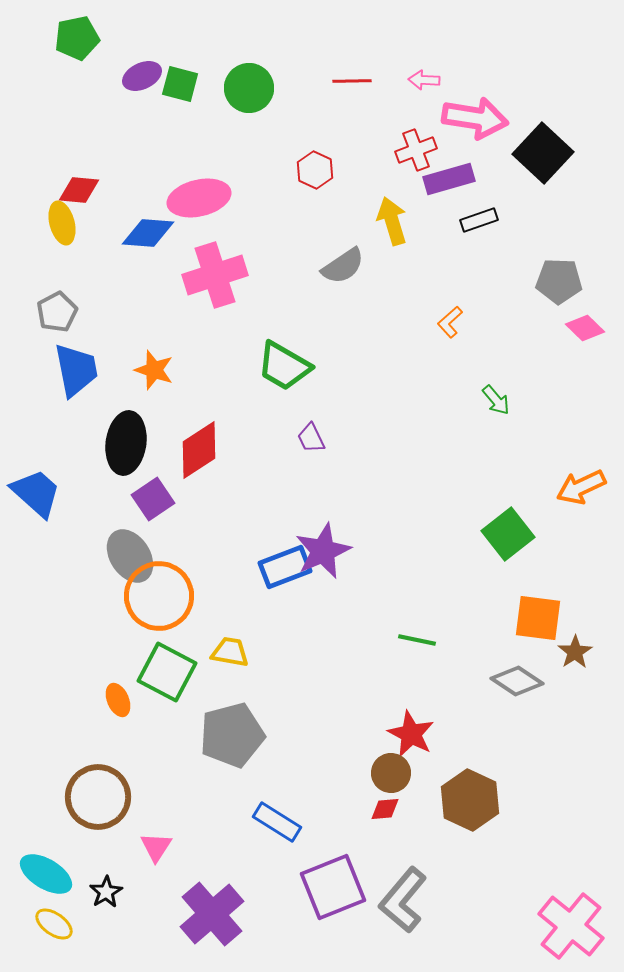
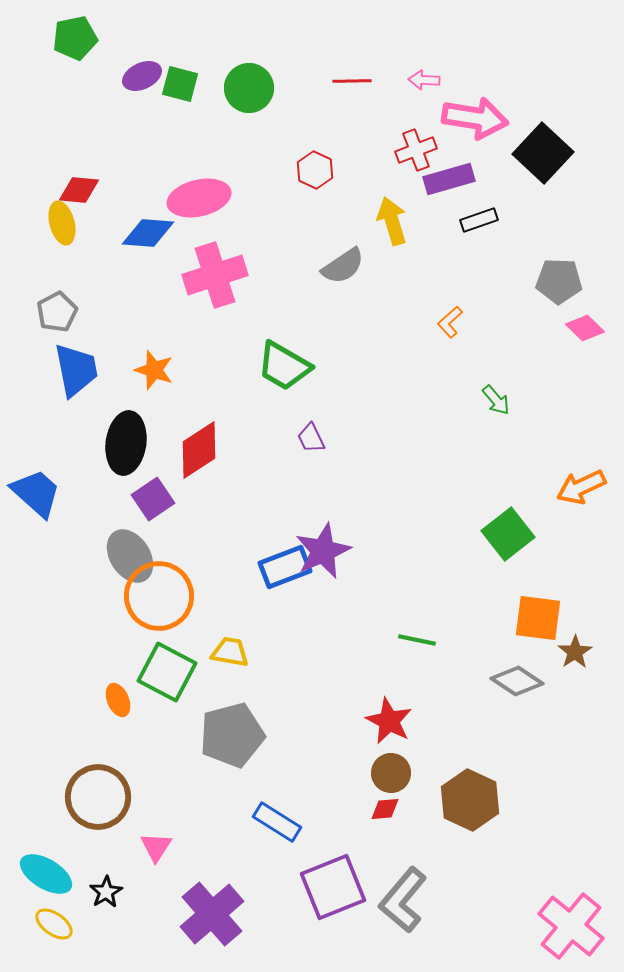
green pentagon at (77, 38): moved 2 px left
red star at (411, 734): moved 22 px left, 13 px up
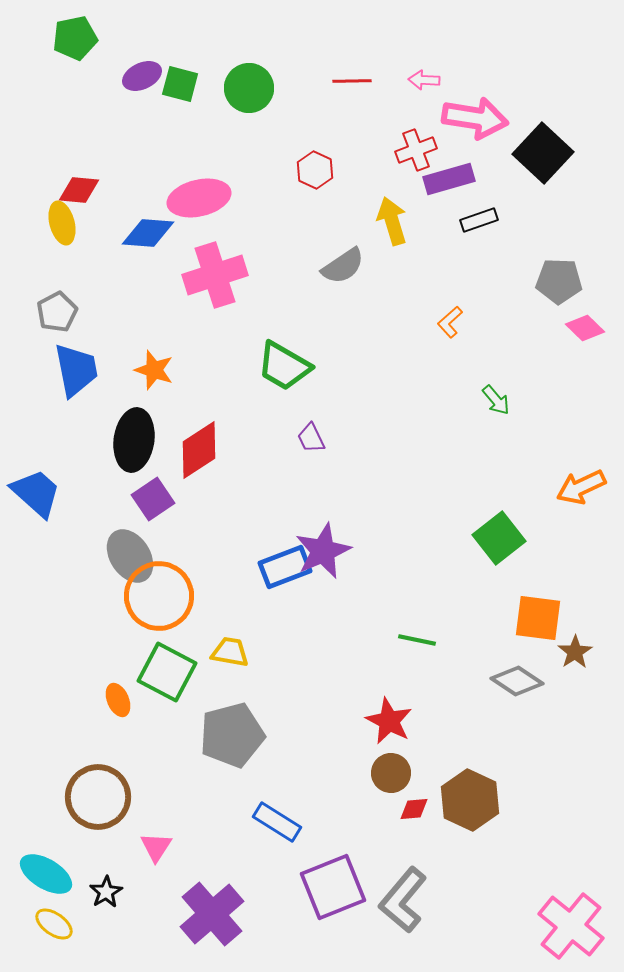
black ellipse at (126, 443): moved 8 px right, 3 px up
green square at (508, 534): moved 9 px left, 4 px down
red diamond at (385, 809): moved 29 px right
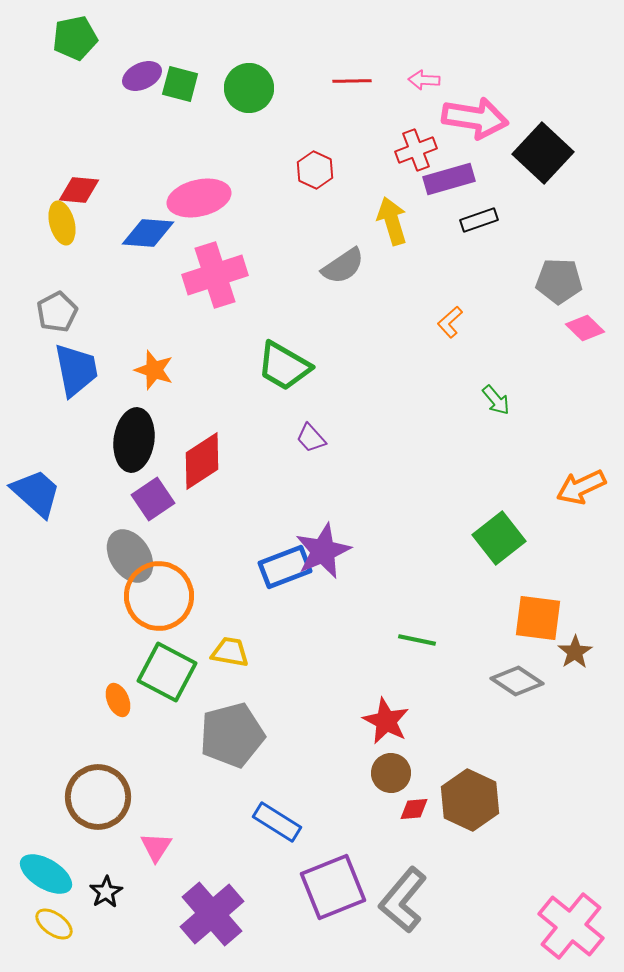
purple trapezoid at (311, 438): rotated 16 degrees counterclockwise
red diamond at (199, 450): moved 3 px right, 11 px down
red star at (389, 721): moved 3 px left
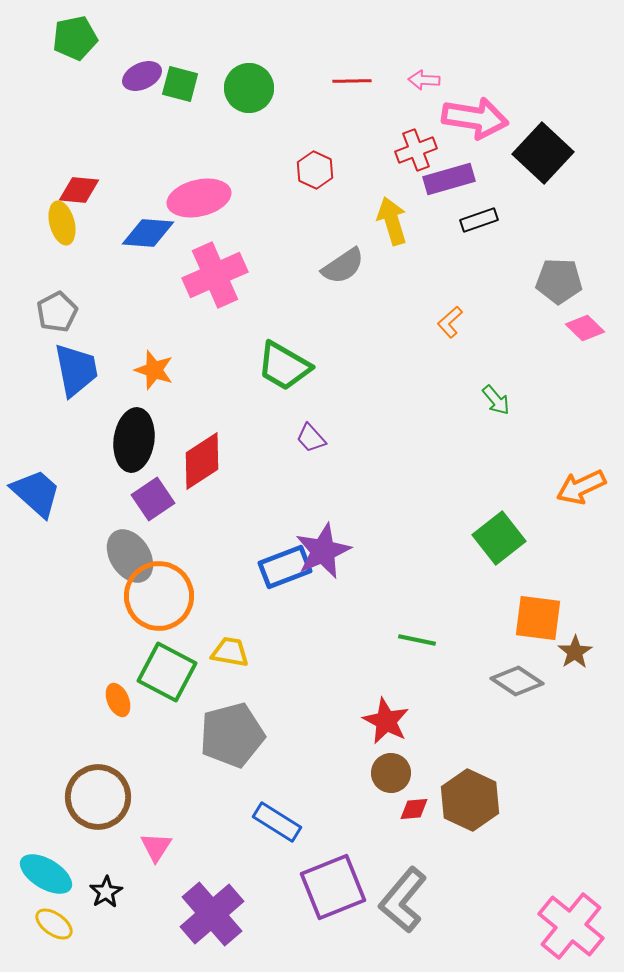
pink cross at (215, 275): rotated 6 degrees counterclockwise
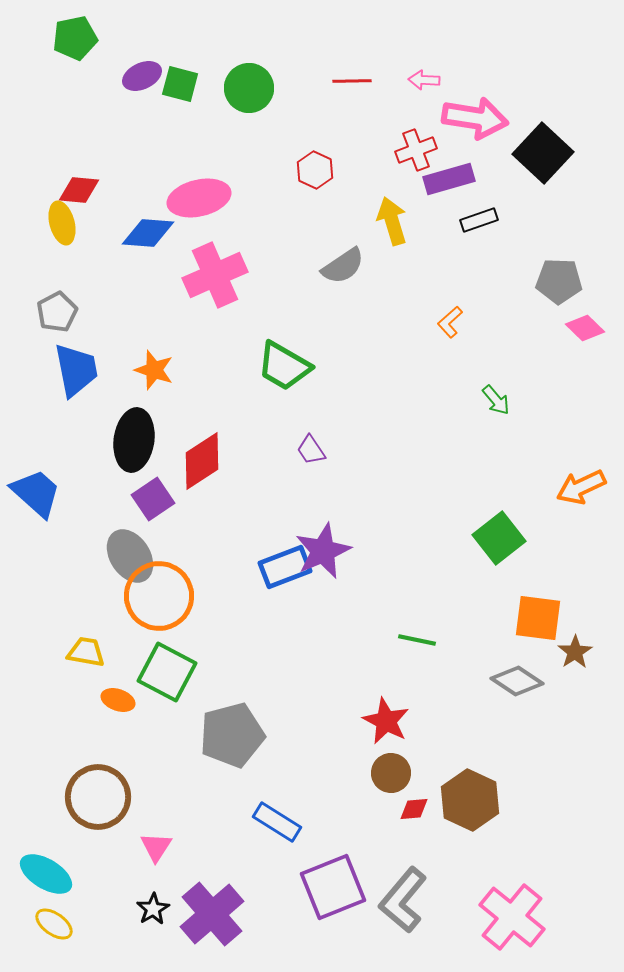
purple trapezoid at (311, 438): moved 12 px down; rotated 8 degrees clockwise
yellow trapezoid at (230, 652): moved 144 px left
orange ellipse at (118, 700): rotated 48 degrees counterclockwise
black star at (106, 892): moved 47 px right, 17 px down
pink cross at (571, 926): moved 59 px left, 9 px up
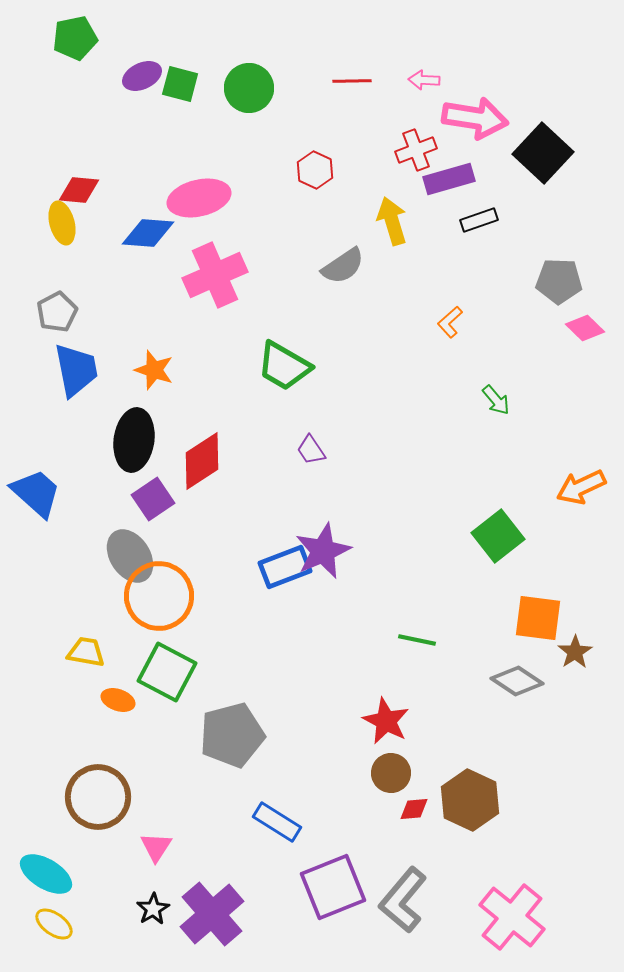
green square at (499, 538): moved 1 px left, 2 px up
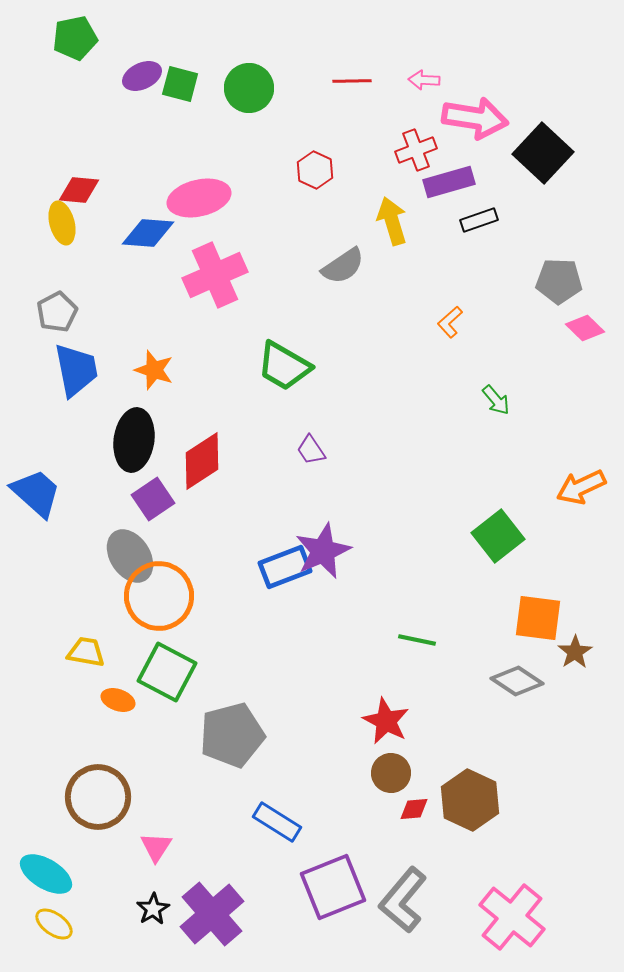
purple rectangle at (449, 179): moved 3 px down
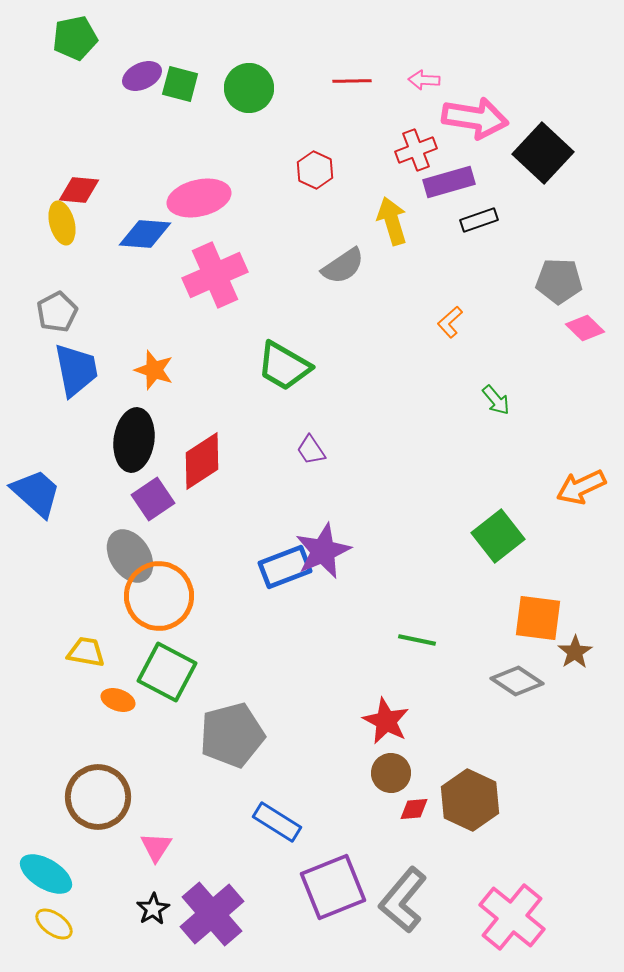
blue diamond at (148, 233): moved 3 px left, 1 px down
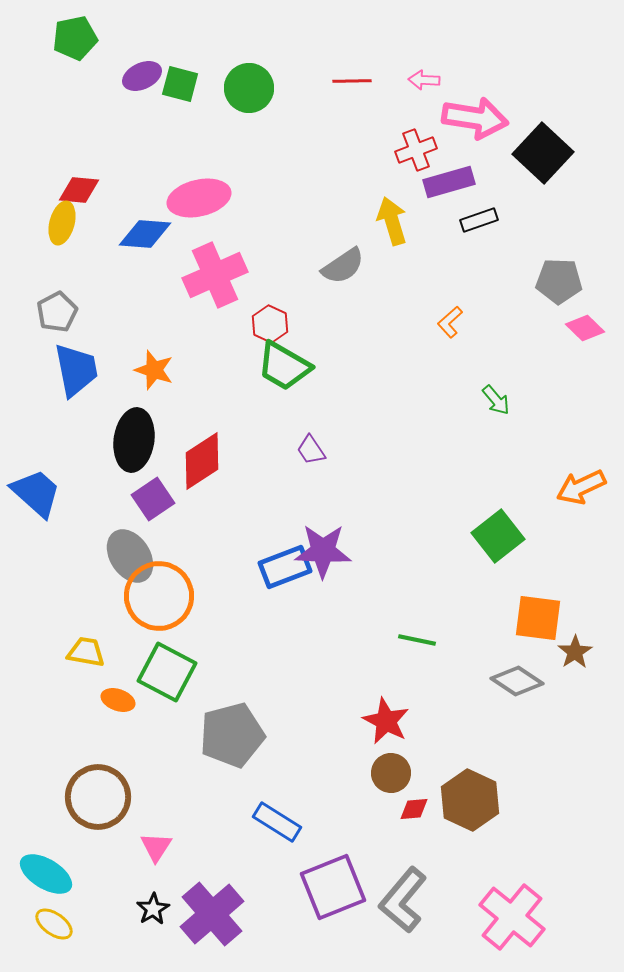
red hexagon at (315, 170): moved 45 px left, 154 px down
yellow ellipse at (62, 223): rotated 30 degrees clockwise
purple star at (323, 551): rotated 26 degrees clockwise
